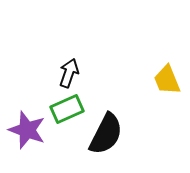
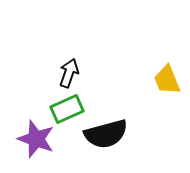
purple star: moved 9 px right, 9 px down
black semicircle: rotated 48 degrees clockwise
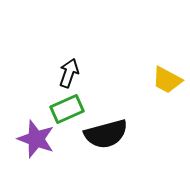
yellow trapezoid: rotated 40 degrees counterclockwise
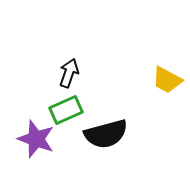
green rectangle: moved 1 px left, 1 px down
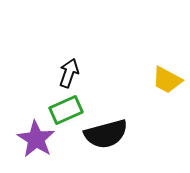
purple star: rotated 12 degrees clockwise
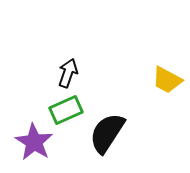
black arrow: moved 1 px left
black semicircle: moved 1 px right, 1 px up; rotated 138 degrees clockwise
purple star: moved 2 px left, 3 px down
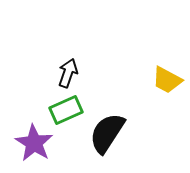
purple star: moved 1 px down
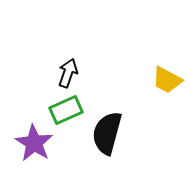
black semicircle: rotated 18 degrees counterclockwise
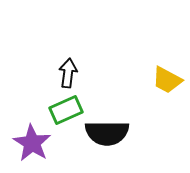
black arrow: rotated 12 degrees counterclockwise
black semicircle: rotated 105 degrees counterclockwise
purple star: moved 2 px left
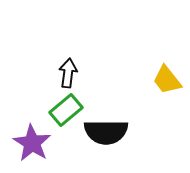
yellow trapezoid: rotated 24 degrees clockwise
green rectangle: rotated 16 degrees counterclockwise
black semicircle: moved 1 px left, 1 px up
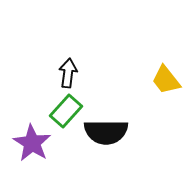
yellow trapezoid: moved 1 px left
green rectangle: moved 1 px down; rotated 8 degrees counterclockwise
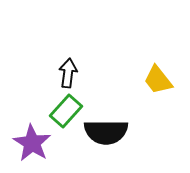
yellow trapezoid: moved 8 px left
